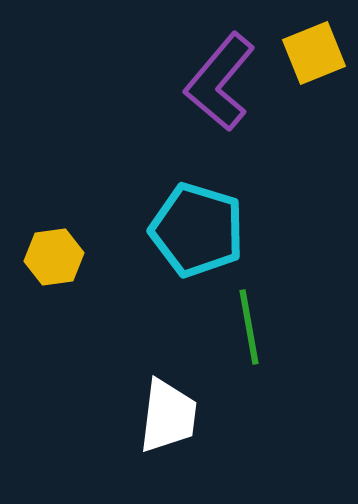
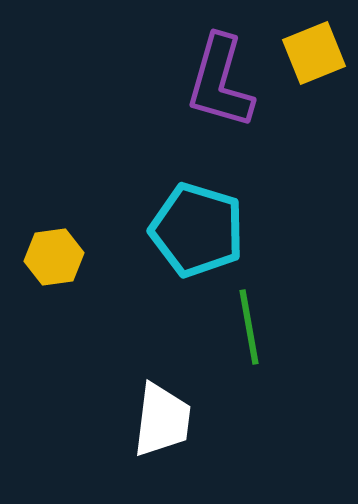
purple L-shape: rotated 24 degrees counterclockwise
white trapezoid: moved 6 px left, 4 px down
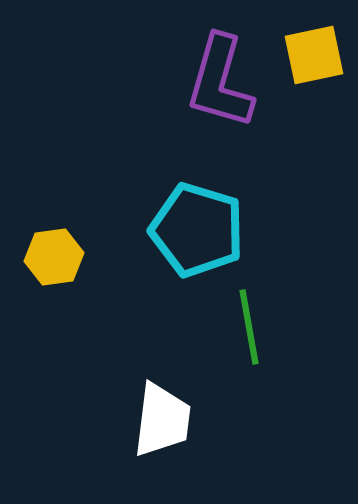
yellow square: moved 2 px down; rotated 10 degrees clockwise
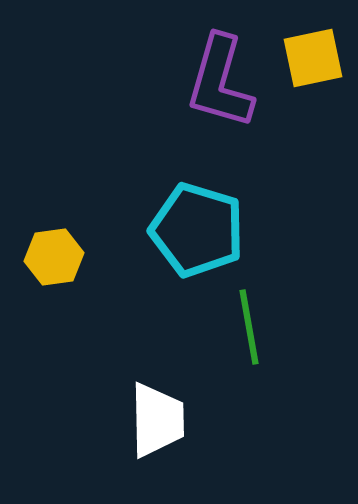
yellow square: moved 1 px left, 3 px down
white trapezoid: moved 5 px left; rotated 8 degrees counterclockwise
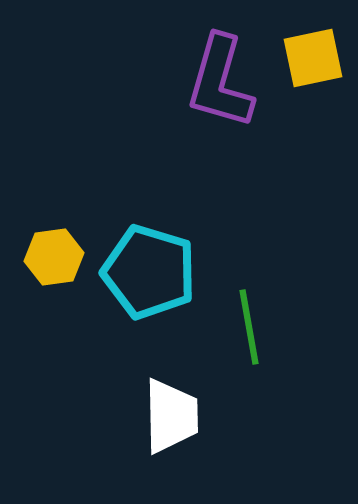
cyan pentagon: moved 48 px left, 42 px down
white trapezoid: moved 14 px right, 4 px up
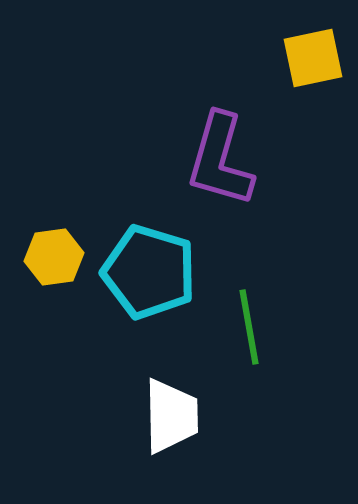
purple L-shape: moved 78 px down
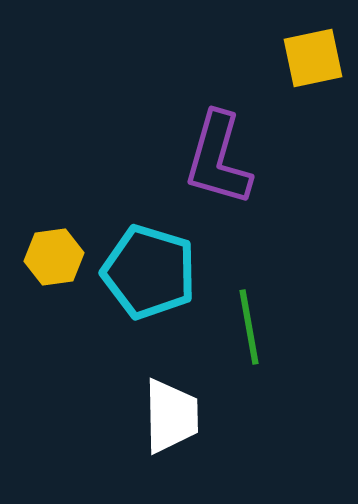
purple L-shape: moved 2 px left, 1 px up
